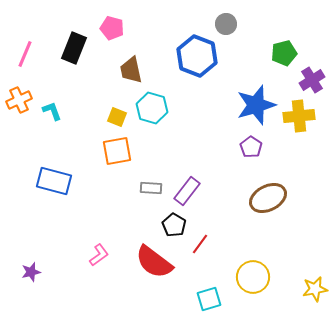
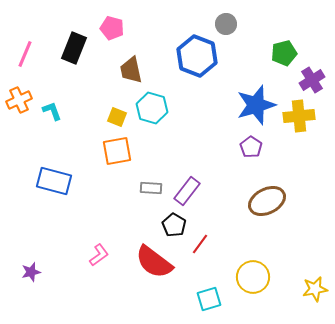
brown ellipse: moved 1 px left, 3 px down
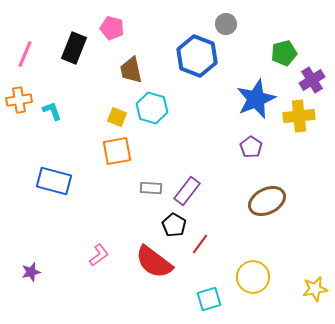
orange cross: rotated 15 degrees clockwise
blue star: moved 6 px up; rotated 6 degrees counterclockwise
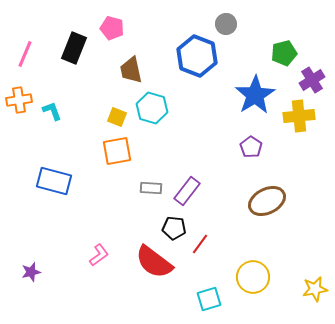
blue star: moved 1 px left, 4 px up; rotated 9 degrees counterclockwise
black pentagon: moved 3 px down; rotated 25 degrees counterclockwise
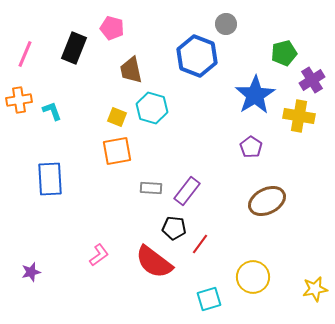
yellow cross: rotated 16 degrees clockwise
blue rectangle: moved 4 px left, 2 px up; rotated 72 degrees clockwise
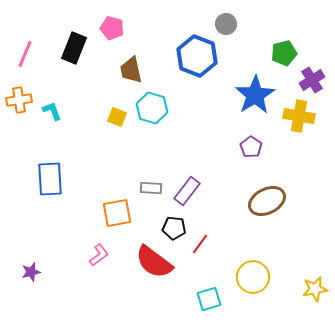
orange square: moved 62 px down
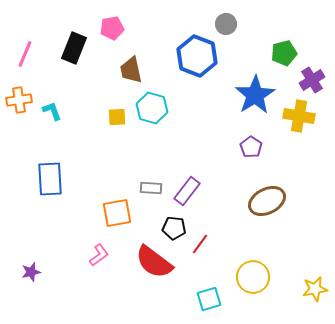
pink pentagon: rotated 25 degrees counterclockwise
yellow square: rotated 24 degrees counterclockwise
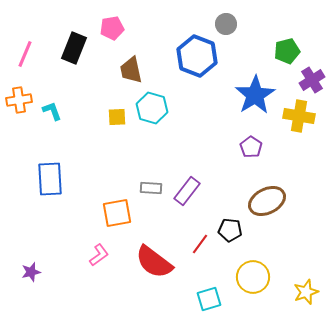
green pentagon: moved 3 px right, 2 px up
black pentagon: moved 56 px right, 2 px down
yellow star: moved 9 px left, 3 px down; rotated 10 degrees counterclockwise
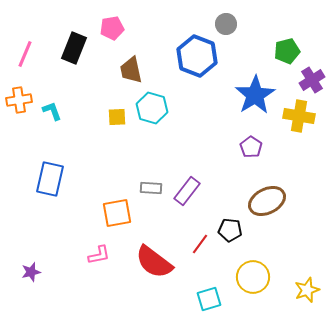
blue rectangle: rotated 16 degrees clockwise
pink L-shape: rotated 25 degrees clockwise
yellow star: moved 1 px right, 2 px up
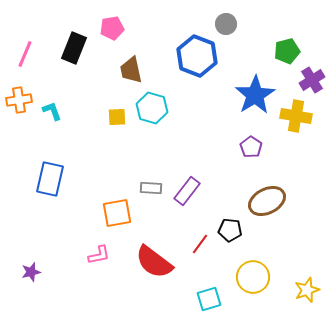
yellow cross: moved 3 px left
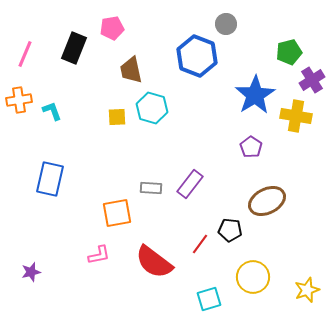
green pentagon: moved 2 px right, 1 px down
purple rectangle: moved 3 px right, 7 px up
